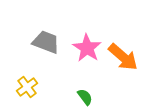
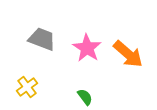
gray trapezoid: moved 4 px left, 3 px up
orange arrow: moved 5 px right, 3 px up
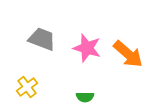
pink star: rotated 16 degrees counterclockwise
green semicircle: rotated 126 degrees clockwise
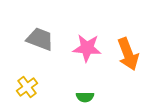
gray trapezoid: moved 2 px left
pink star: rotated 12 degrees counterclockwise
orange arrow: rotated 28 degrees clockwise
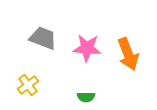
gray trapezoid: moved 3 px right, 1 px up
yellow cross: moved 1 px right, 2 px up
green semicircle: moved 1 px right
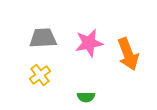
gray trapezoid: rotated 24 degrees counterclockwise
pink star: moved 2 px right, 5 px up; rotated 16 degrees counterclockwise
yellow cross: moved 12 px right, 10 px up
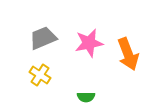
gray trapezoid: rotated 20 degrees counterclockwise
yellow cross: rotated 20 degrees counterclockwise
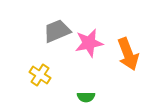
gray trapezoid: moved 14 px right, 7 px up
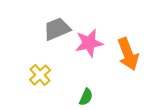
gray trapezoid: moved 2 px up
yellow cross: rotated 15 degrees clockwise
green semicircle: rotated 66 degrees counterclockwise
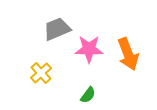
pink star: moved 6 px down; rotated 12 degrees clockwise
yellow cross: moved 1 px right, 2 px up
green semicircle: moved 2 px right, 2 px up; rotated 12 degrees clockwise
